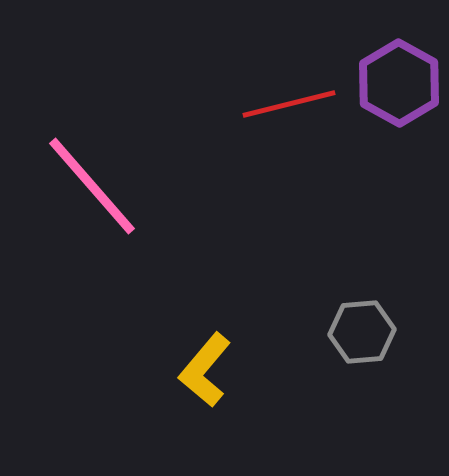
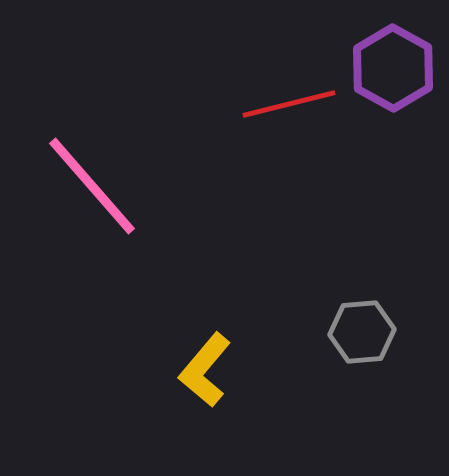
purple hexagon: moved 6 px left, 15 px up
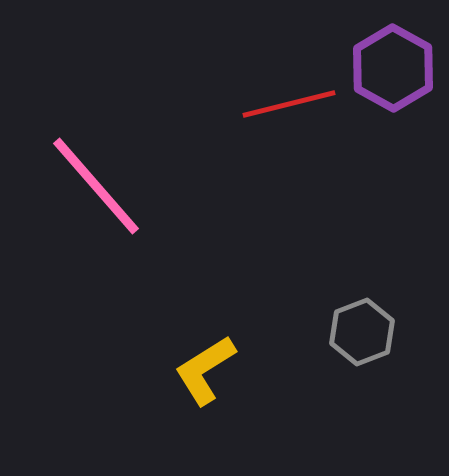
pink line: moved 4 px right
gray hexagon: rotated 16 degrees counterclockwise
yellow L-shape: rotated 18 degrees clockwise
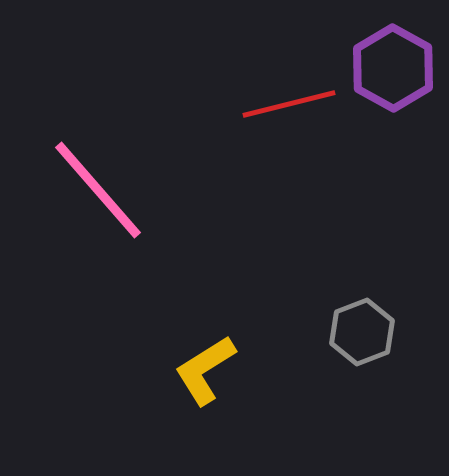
pink line: moved 2 px right, 4 px down
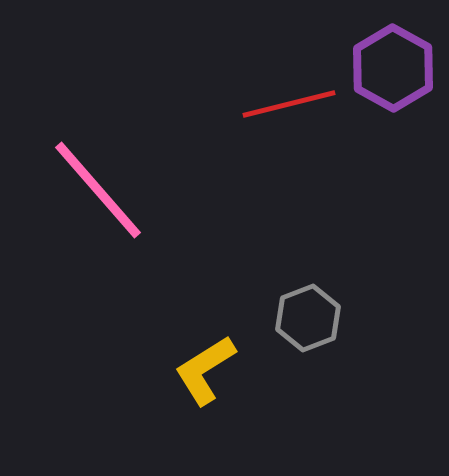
gray hexagon: moved 54 px left, 14 px up
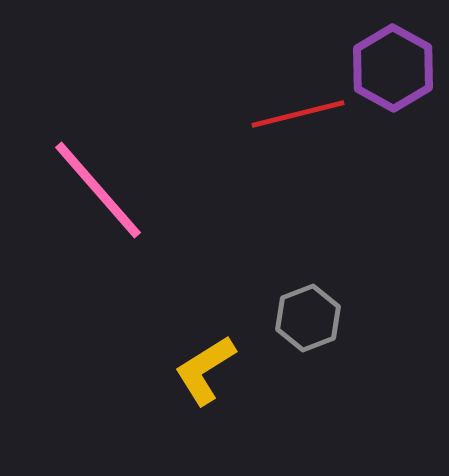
red line: moved 9 px right, 10 px down
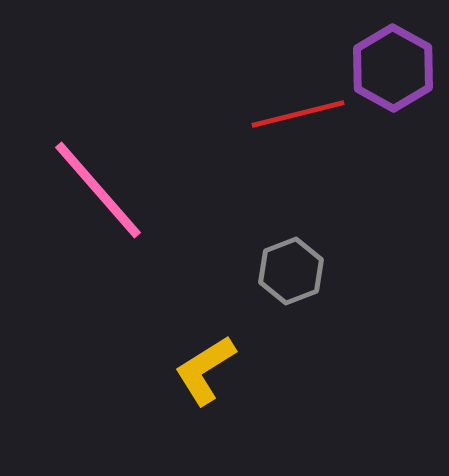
gray hexagon: moved 17 px left, 47 px up
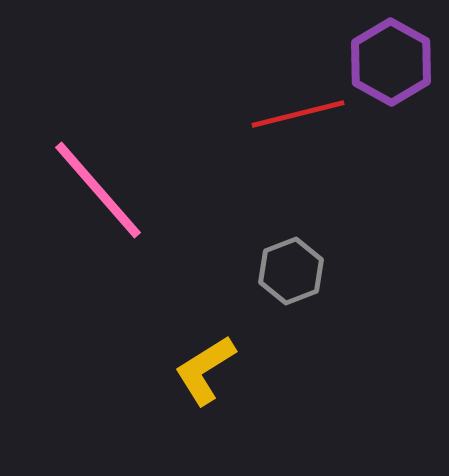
purple hexagon: moved 2 px left, 6 px up
